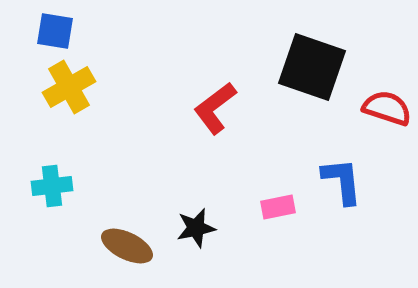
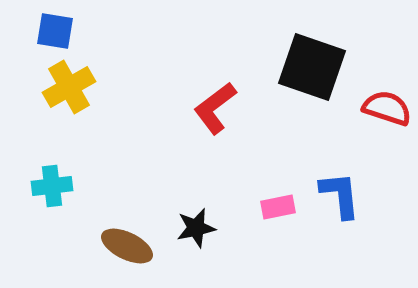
blue L-shape: moved 2 px left, 14 px down
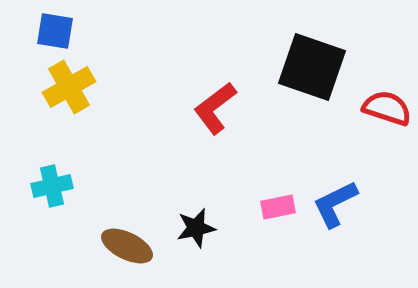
cyan cross: rotated 6 degrees counterclockwise
blue L-shape: moved 5 px left, 9 px down; rotated 110 degrees counterclockwise
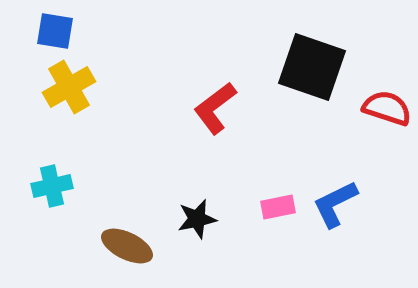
black star: moved 1 px right, 9 px up
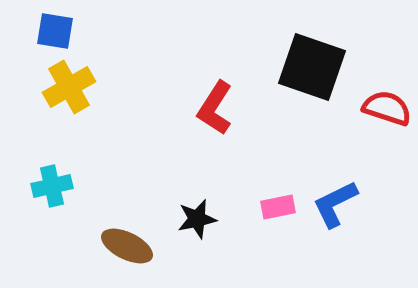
red L-shape: rotated 20 degrees counterclockwise
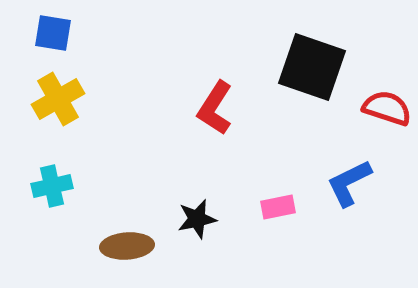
blue square: moved 2 px left, 2 px down
yellow cross: moved 11 px left, 12 px down
blue L-shape: moved 14 px right, 21 px up
brown ellipse: rotated 30 degrees counterclockwise
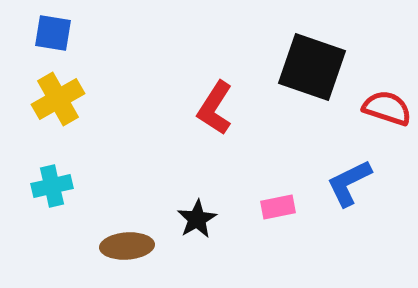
black star: rotated 18 degrees counterclockwise
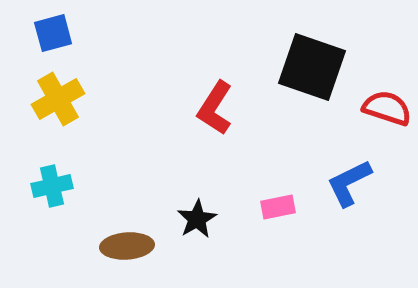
blue square: rotated 24 degrees counterclockwise
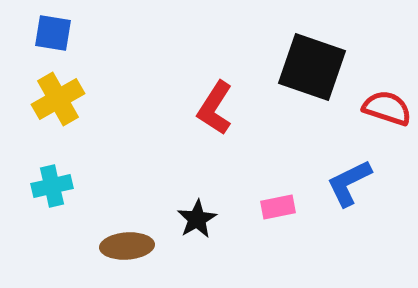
blue square: rotated 24 degrees clockwise
